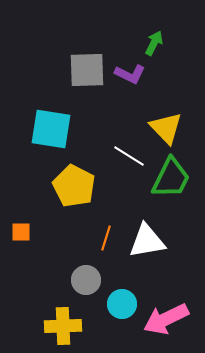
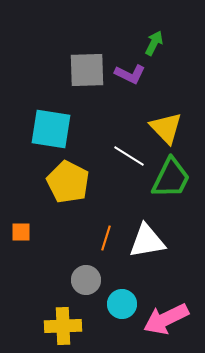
yellow pentagon: moved 6 px left, 4 px up
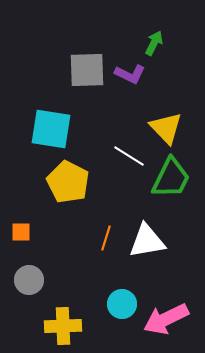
gray circle: moved 57 px left
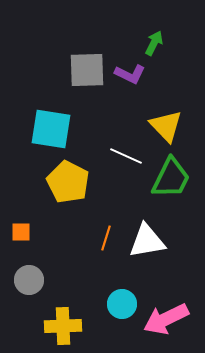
yellow triangle: moved 2 px up
white line: moved 3 px left; rotated 8 degrees counterclockwise
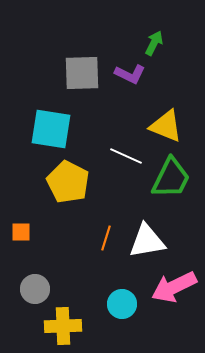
gray square: moved 5 px left, 3 px down
yellow triangle: rotated 24 degrees counterclockwise
gray circle: moved 6 px right, 9 px down
pink arrow: moved 8 px right, 32 px up
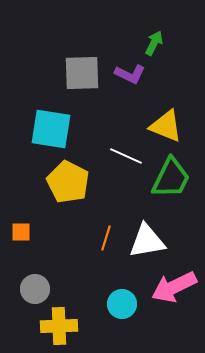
yellow cross: moved 4 px left
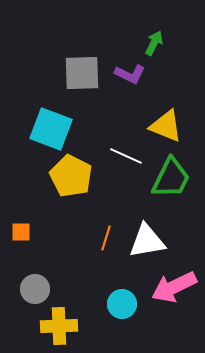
cyan square: rotated 12 degrees clockwise
yellow pentagon: moved 3 px right, 6 px up
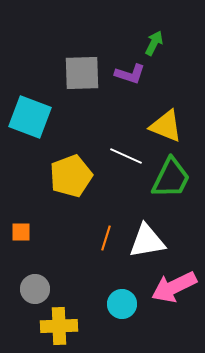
purple L-shape: rotated 8 degrees counterclockwise
cyan square: moved 21 px left, 12 px up
yellow pentagon: rotated 24 degrees clockwise
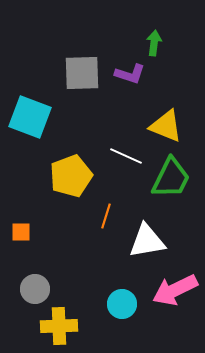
green arrow: rotated 20 degrees counterclockwise
orange line: moved 22 px up
pink arrow: moved 1 px right, 3 px down
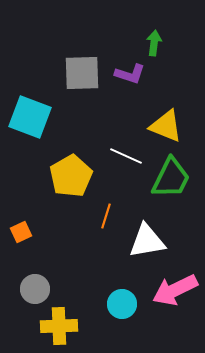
yellow pentagon: rotated 9 degrees counterclockwise
orange square: rotated 25 degrees counterclockwise
